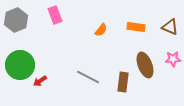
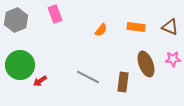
pink rectangle: moved 1 px up
brown ellipse: moved 1 px right, 1 px up
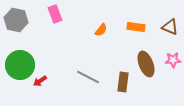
gray hexagon: rotated 25 degrees counterclockwise
pink star: moved 1 px down
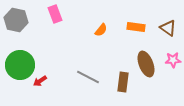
brown triangle: moved 2 px left, 1 px down; rotated 12 degrees clockwise
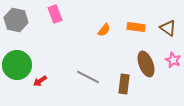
orange semicircle: moved 3 px right
pink star: rotated 28 degrees clockwise
green circle: moved 3 px left
brown rectangle: moved 1 px right, 2 px down
